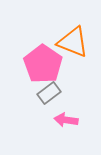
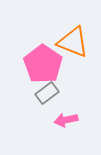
gray rectangle: moved 2 px left
pink arrow: rotated 20 degrees counterclockwise
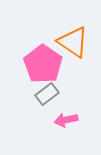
orange triangle: rotated 12 degrees clockwise
gray rectangle: moved 1 px down
